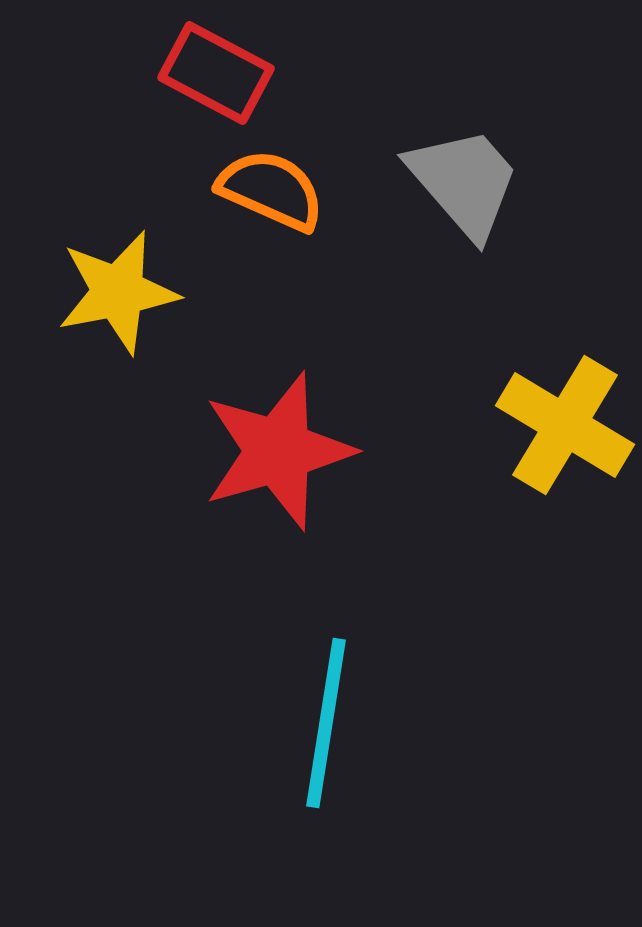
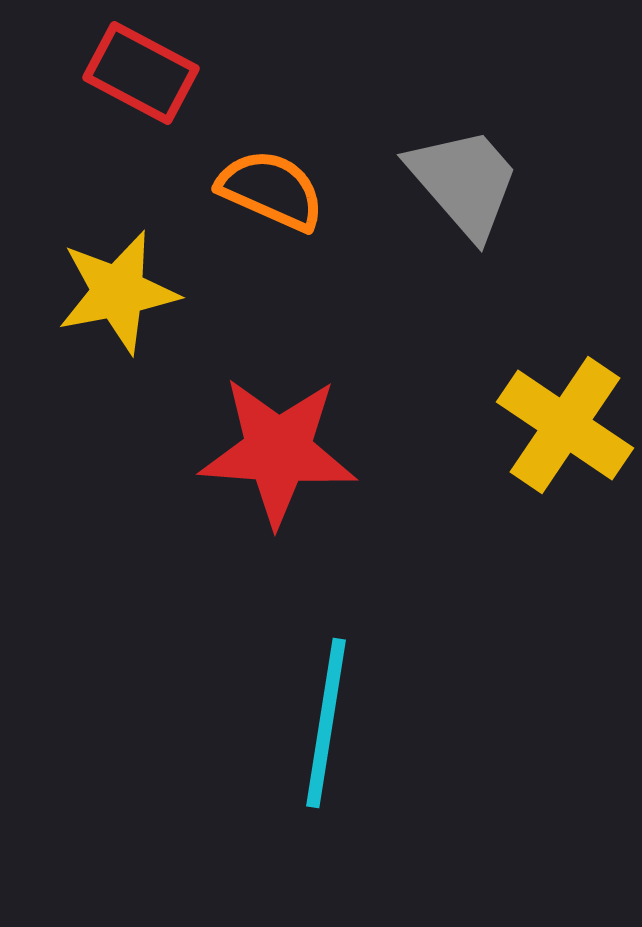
red rectangle: moved 75 px left
yellow cross: rotated 3 degrees clockwise
red star: rotated 20 degrees clockwise
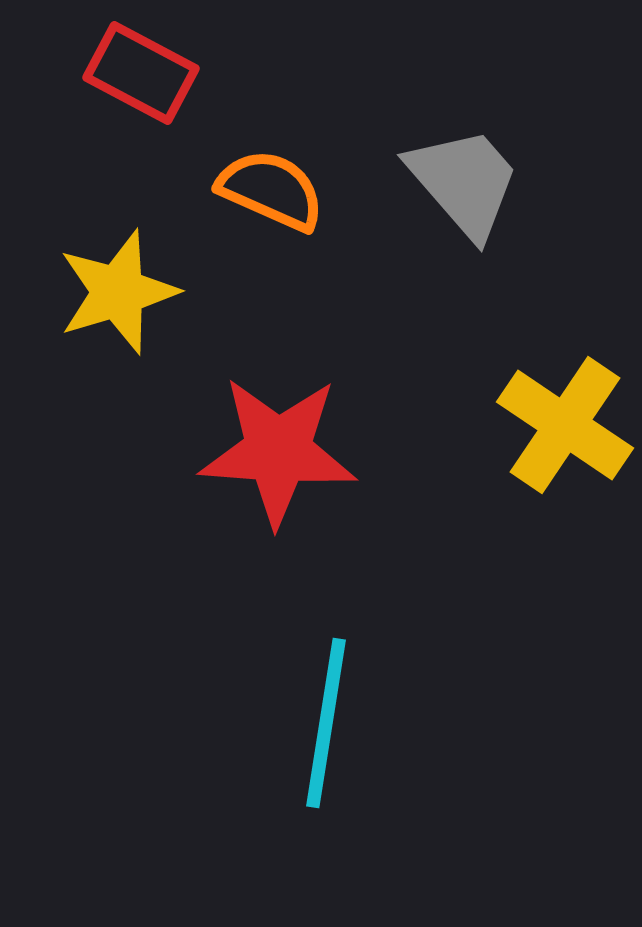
yellow star: rotated 6 degrees counterclockwise
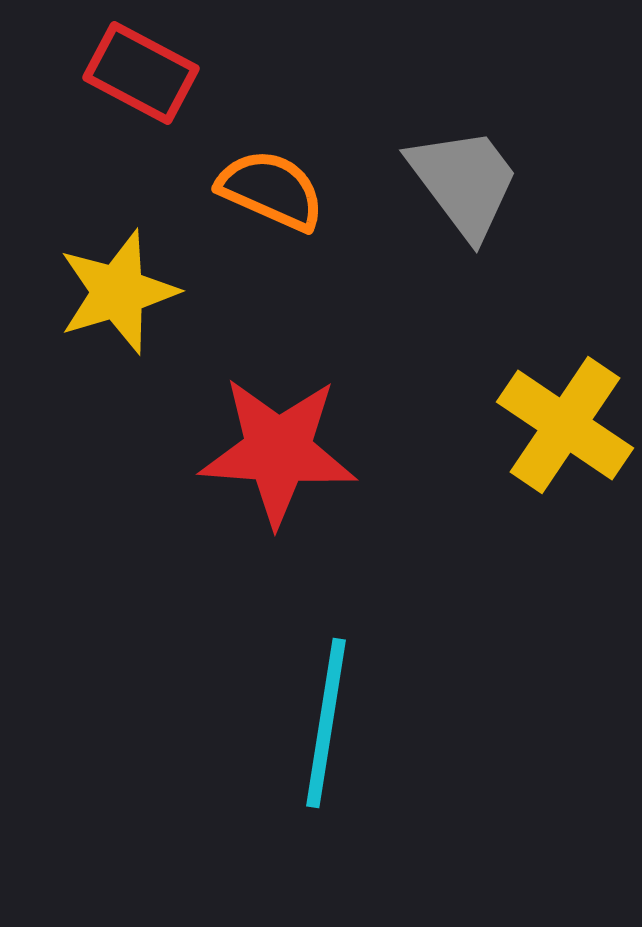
gray trapezoid: rotated 4 degrees clockwise
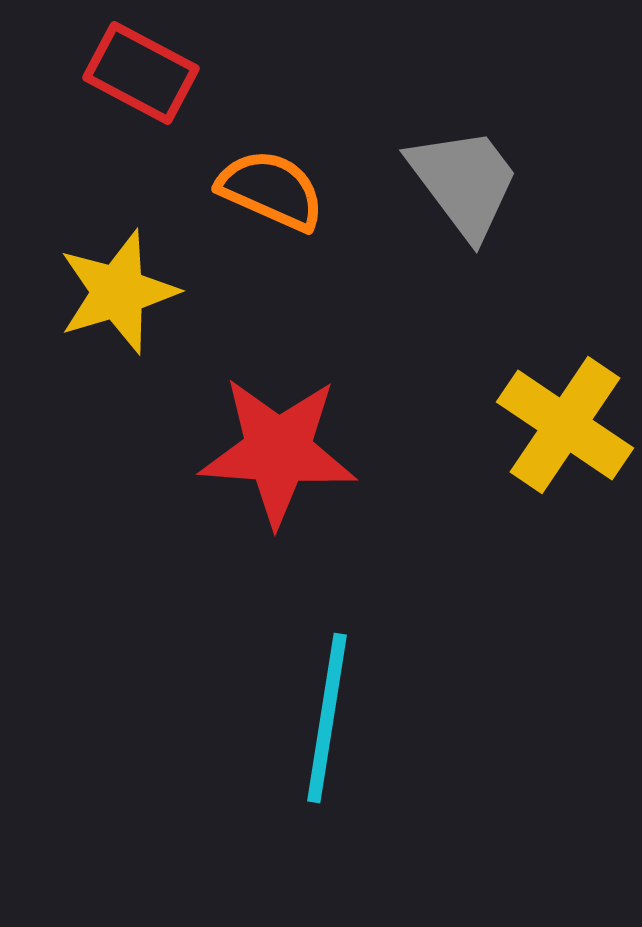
cyan line: moved 1 px right, 5 px up
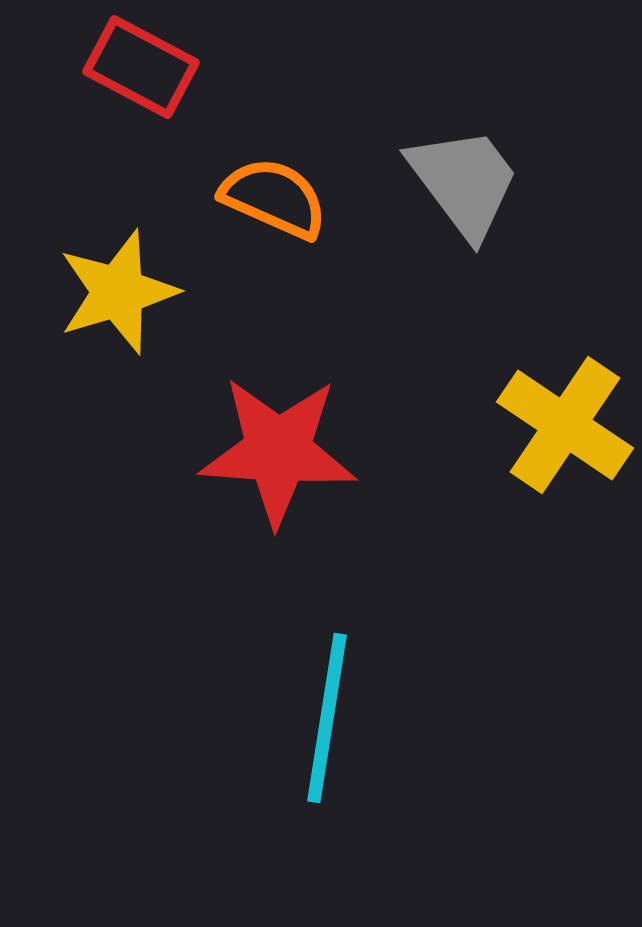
red rectangle: moved 6 px up
orange semicircle: moved 3 px right, 8 px down
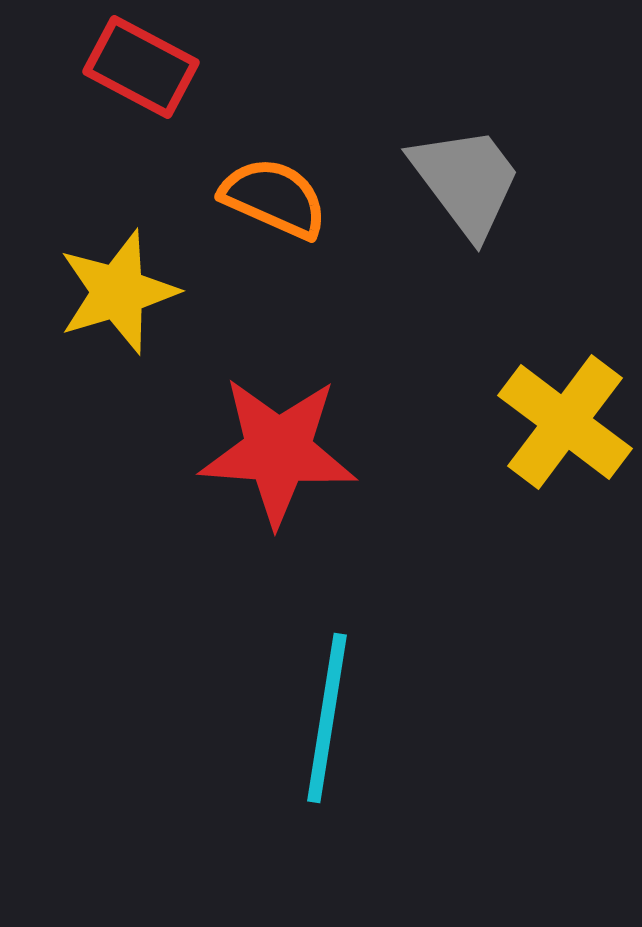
gray trapezoid: moved 2 px right, 1 px up
yellow cross: moved 3 px up; rotated 3 degrees clockwise
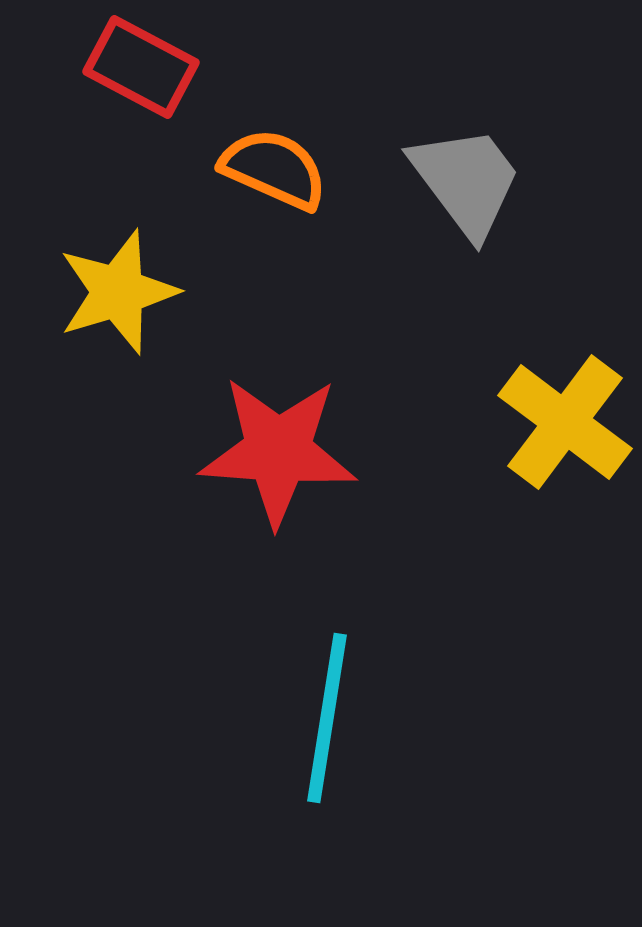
orange semicircle: moved 29 px up
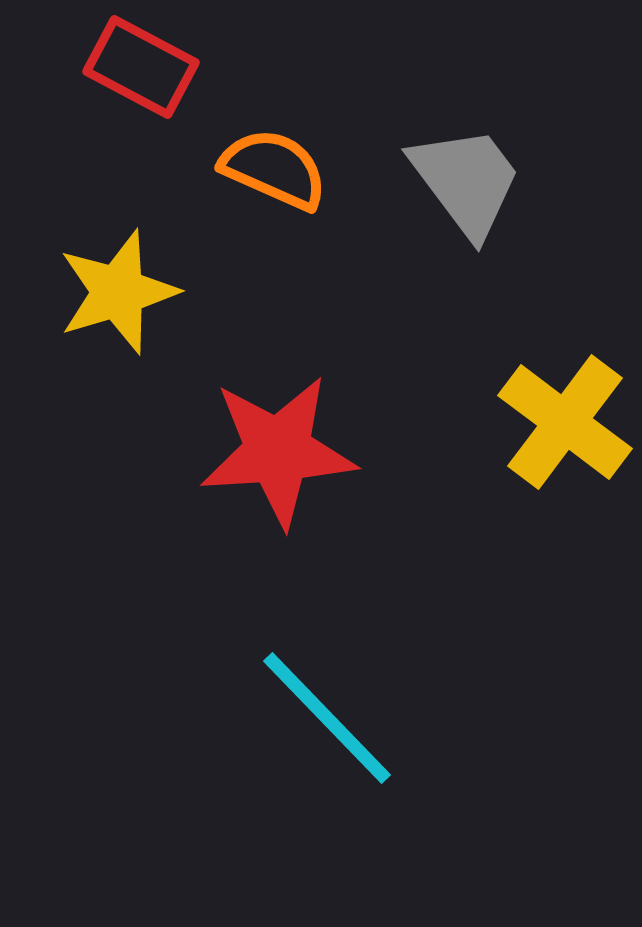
red star: rotated 8 degrees counterclockwise
cyan line: rotated 53 degrees counterclockwise
